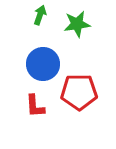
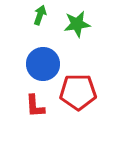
red pentagon: moved 1 px left
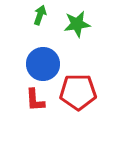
red L-shape: moved 6 px up
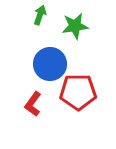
green star: moved 2 px left, 2 px down
blue circle: moved 7 px right
red L-shape: moved 2 px left, 4 px down; rotated 40 degrees clockwise
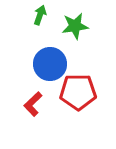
red L-shape: rotated 10 degrees clockwise
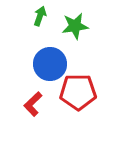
green arrow: moved 1 px down
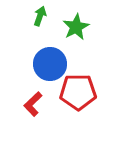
green star: moved 1 px right, 1 px down; rotated 20 degrees counterclockwise
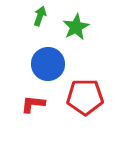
blue circle: moved 2 px left
red pentagon: moved 7 px right, 5 px down
red L-shape: rotated 50 degrees clockwise
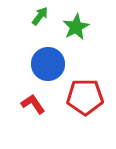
green arrow: rotated 18 degrees clockwise
red L-shape: rotated 50 degrees clockwise
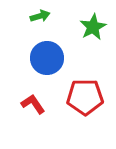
green arrow: rotated 36 degrees clockwise
green star: moved 17 px right
blue circle: moved 1 px left, 6 px up
